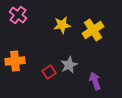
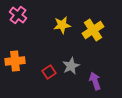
gray star: moved 2 px right, 1 px down
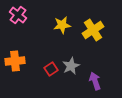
red square: moved 2 px right, 3 px up
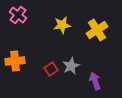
yellow cross: moved 4 px right
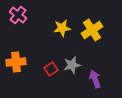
yellow star: moved 3 px down
yellow cross: moved 5 px left
orange cross: moved 1 px right, 1 px down
gray star: moved 1 px right, 1 px up; rotated 12 degrees clockwise
purple arrow: moved 2 px up
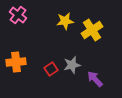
yellow star: moved 3 px right, 7 px up
purple arrow: rotated 24 degrees counterclockwise
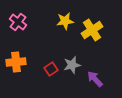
pink cross: moved 7 px down
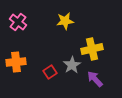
yellow cross: moved 19 px down; rotated 20 degrees clockwise
gray star: rotated 18 degrees counterclockwise
red square: moved 1 px left, 3 px down
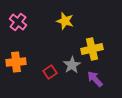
yellow star: rotated 24 degrees clockwise
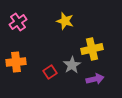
pink cross: rotated 18 degrees clockwise
purple arrow: rotated 120 degrees clockwise
